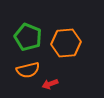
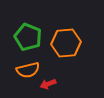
red arrow: moved 2 px left
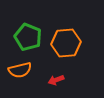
orange semicircle: moved 8 px left
red arrow: moved 8 px right, 4 px up
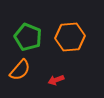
orange hexagon: moved 4 px right, 6 px up
orange semicircle: rotated 35 degrees counterclockwise
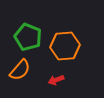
orange hexagon: moved 5 px left, 9 px down
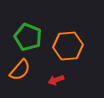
orange hexagon: moved 3 px right
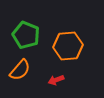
green pentagon: moved 2 px left, 2 px up
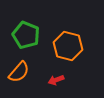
orange hexagon: rotated 20 degrees clockwise
orange semicircle: moved 1 px left, 2 px down
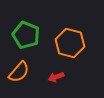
orange hexagon: moved 2 px right, 3 px up
red arrow: moved 3 px up
